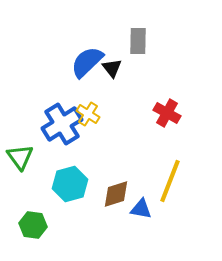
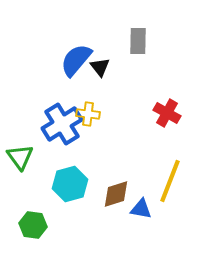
blue semicircle: moved 11 px left, 2 px up; rotated 6 degrees counterclockwise
black triangle: moved 12 px left, 1 px up
yellow cross: rotated 25 degrees counterclockwise
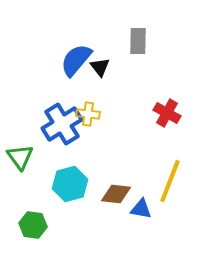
brown diamond: rotated 24 degrees clockwise
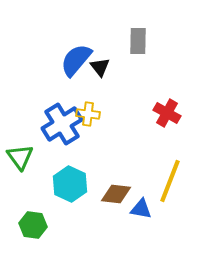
cyan hexagon: rotated 20 degrees counterclockwise
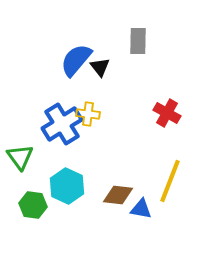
cyan hexagon: moved 3 px left, 2 px down
brown diamond: moved 2 px right, 1 px down
green hexagon: moved 20 px up
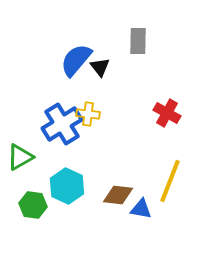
green triangle: rotated 36 degrees clockwise
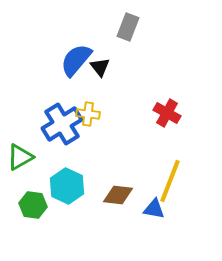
gray rectangle: moved 10 px left, 14 px up; rotated 20 degrees clockwise
blue triangle: moved 13 px right
